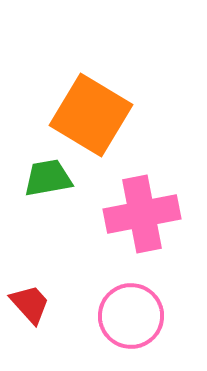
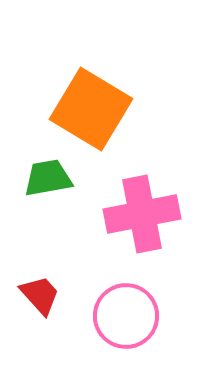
orange square: moved 6 px up
red trapezoid: moved 10 px right, 9 px up
pink circle: moved 5 px left
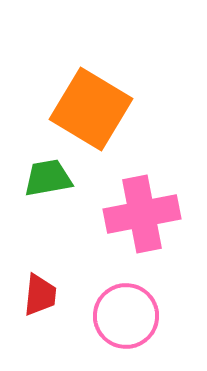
red trapezoid: rotated 48 degrees clockwise
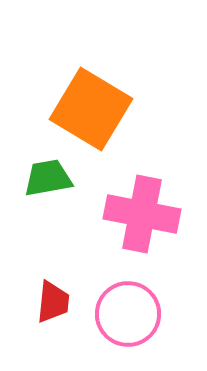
pink cross: rotated 22 degrees clockwise
red trapezoid: moved 13 px right, 7 px down
pink circle: moved 2 px right, 2 px up
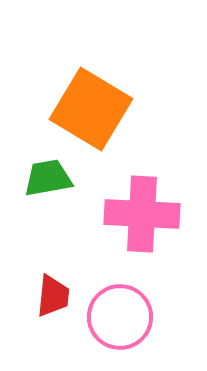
pink cross: rotated 8 degrees counterclockwise
red trapezoid: moved 6 px up
pink circle: moved 8 px left, 3 px down
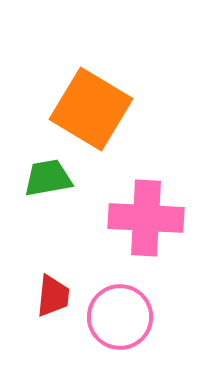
pink cross: moved 4 px right, 4 px down
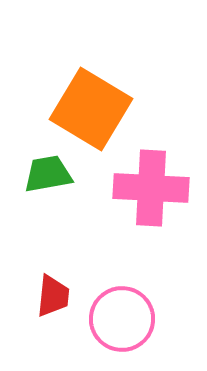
green trapezoid: moved 4 px up
pink cross: moved 5 px right, 30 px up
pink circle: moved 2 px right, 2 px down
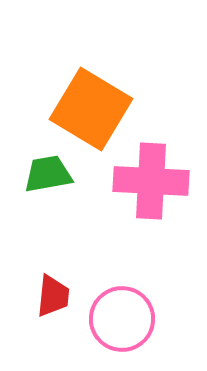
pink cross: moved 7 px up
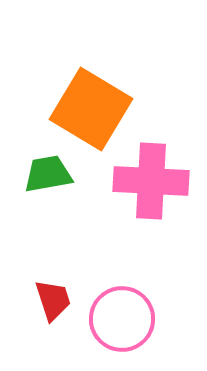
red trapezoid: moved 4 px down; rotated 24 degrees counterclockwise
